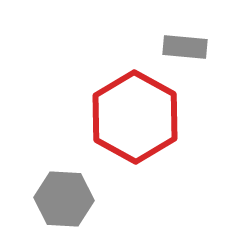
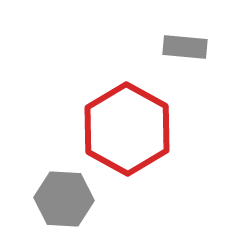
red hexagon: moved 8 px left, 12 px down
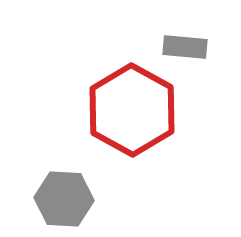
red hexagon: moved 5 px right, 19 px up
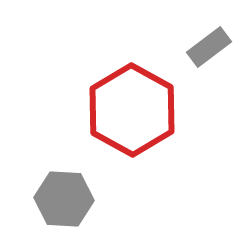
gray rectangle: moved 24 px right; rotated 42 degrees counterclockwise
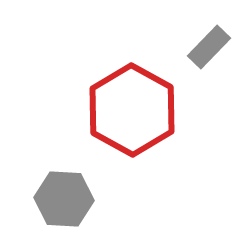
gray rectangle: rotated 9 degrees counterclockwise
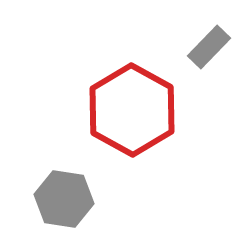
gray hexagon: rotated 6 degrees clockwise
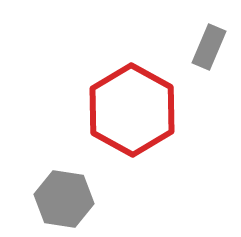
gray rectangle: rotated 21 degrees counterclockwise
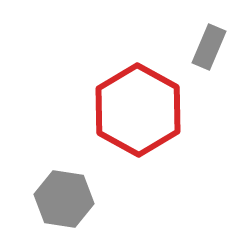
red hexagon: moved 6 px right
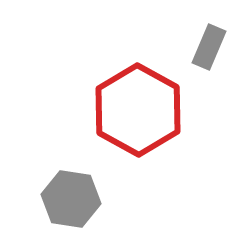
gray hexagon: moved 7 px right
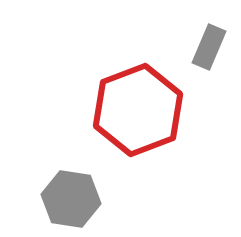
red hexagon: rotated 10 degrees clockwise
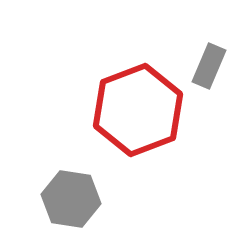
gray rectangle: moved 19 px down
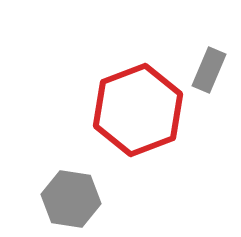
gray rectangle: moved 4 px down
